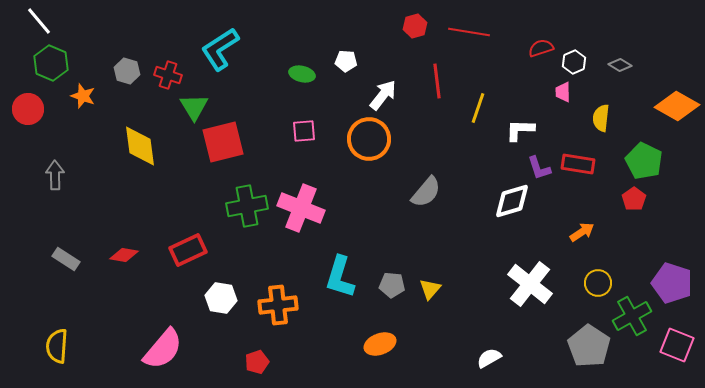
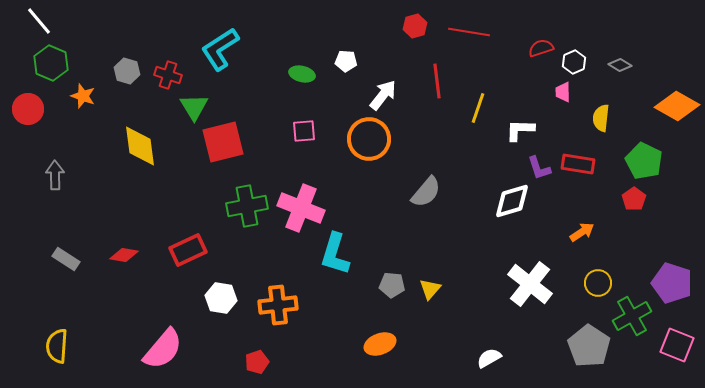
cyan L-shape at (340, 277): moved 5 px left, 23 px up
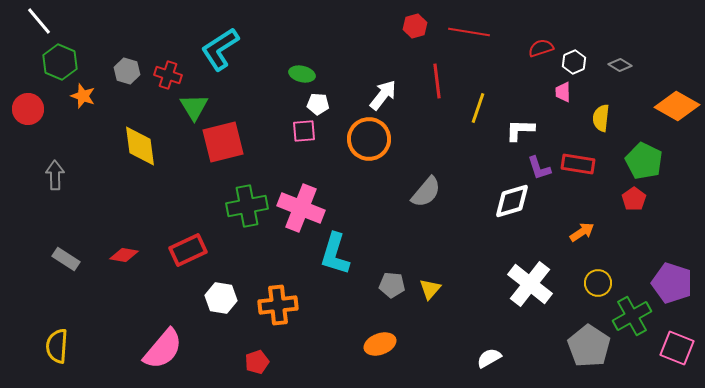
white pentagon at (346, 61): moved 28 px left, 43 px down
green hexagon at (51, 63): moved 9 px right, 1 px up
pink square at (677, 345): moved 3 px down
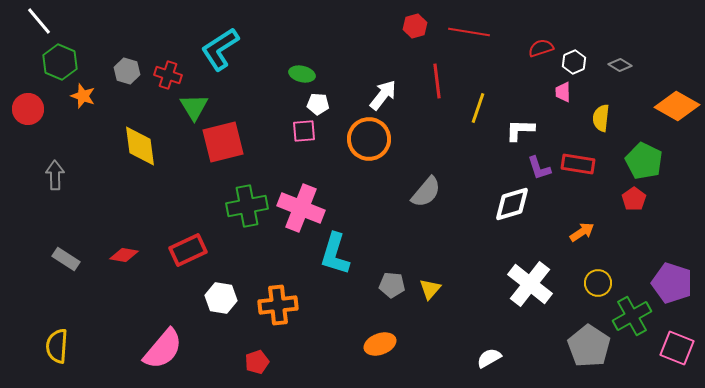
white diamond at (512, 201): moved 3 px down
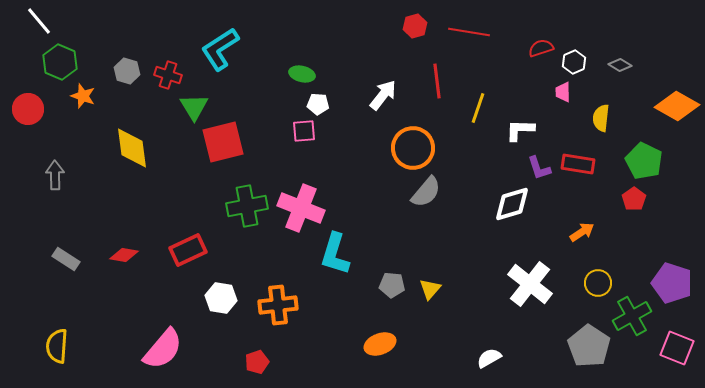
orange circle at (369, 139): moved 44 px right, 9 px down
yellow diamond at (140, 146): moved 8 px left, 2 px down
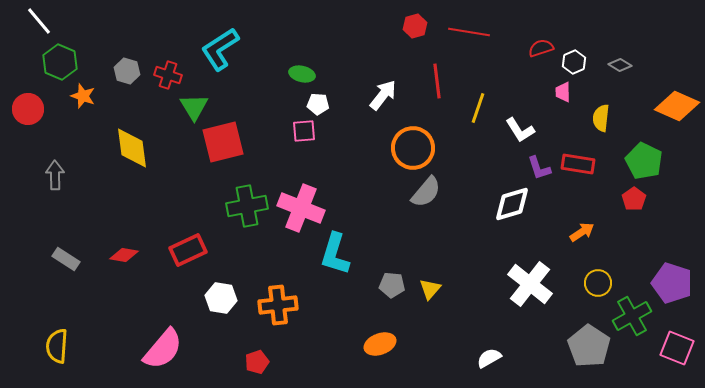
orange diamond at (677, 106): rotated 6 degrees counterclockwise
white L-shape at (520, 130): rotated 124 degrees counterclockwise
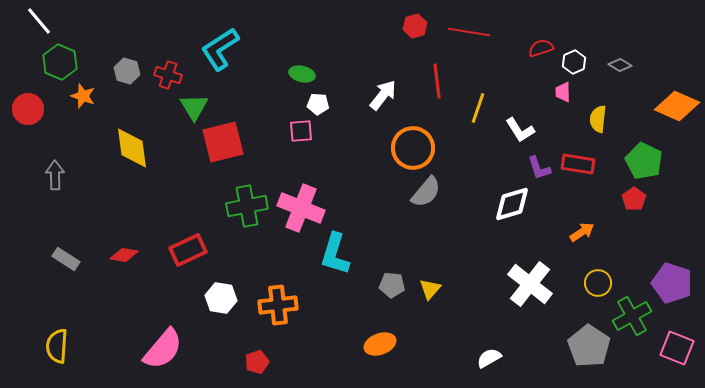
yellow semicircle at (601, 118): moved 3 px left, 1 px down
pink square at (304, 131): moved 3 px left
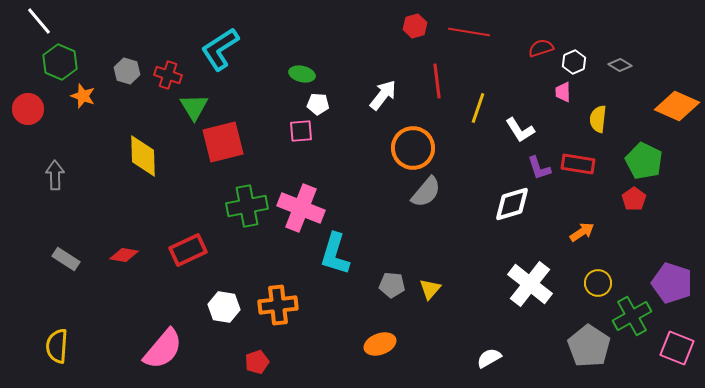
yellow diamond at (132, 148): moved 11 px right, 8 px down; rotated 6 degrees clockwise
white hexagon at (221, 298): moved 3 px right, 9 px down
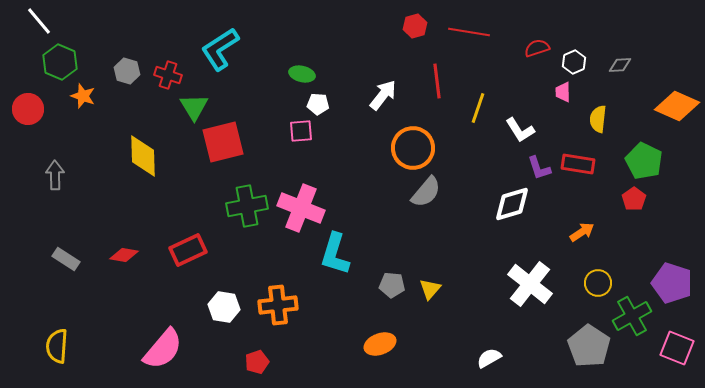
red semicircle at (541, 48): moved 4 px left
gray diamond at (620, 65): rotated 35 degrees counterclockwise
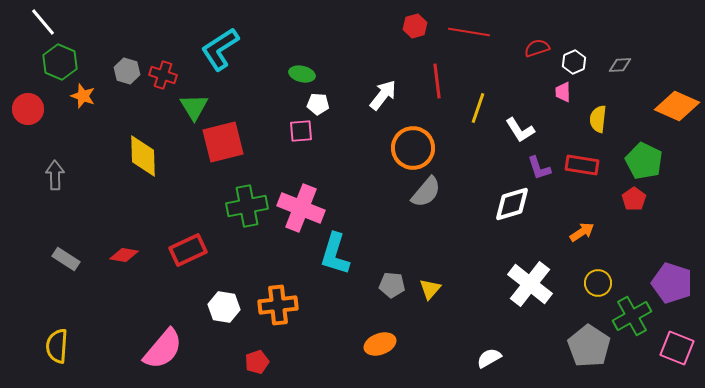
white line at (39, 21): moved 4 px right, 1 px down
red cross at (168, 75): moved 5 px left
red rectangle at (578, 164): moved 4 px right, 1 px down
